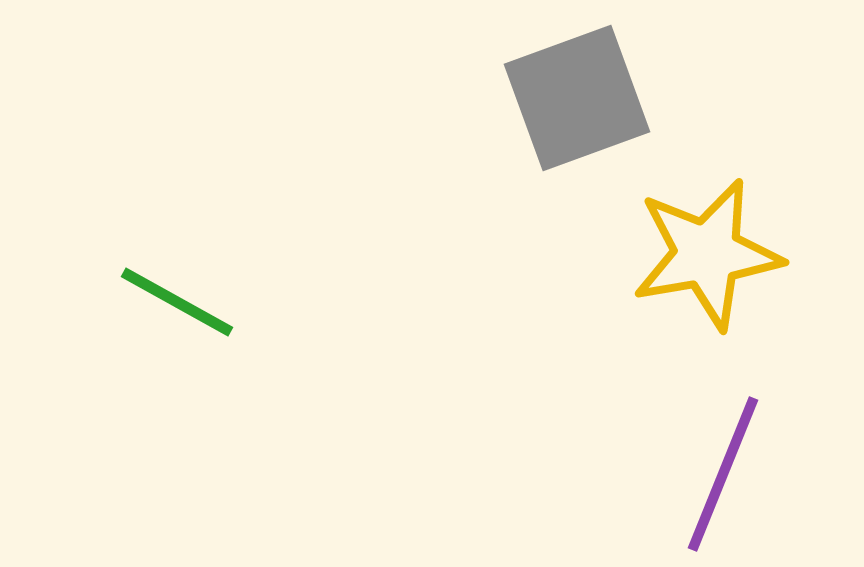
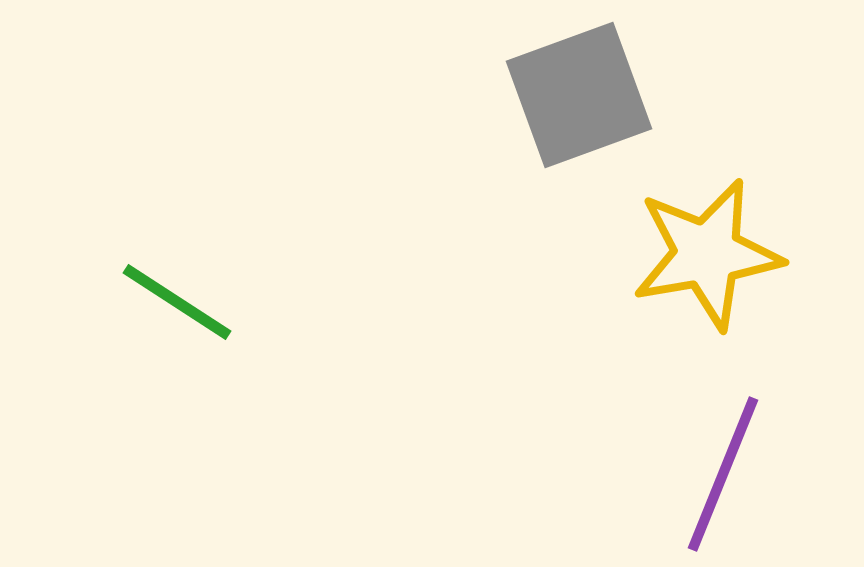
gray square: moved 2 px right, 3 px up
green line: rotated 4 degrees clockwise
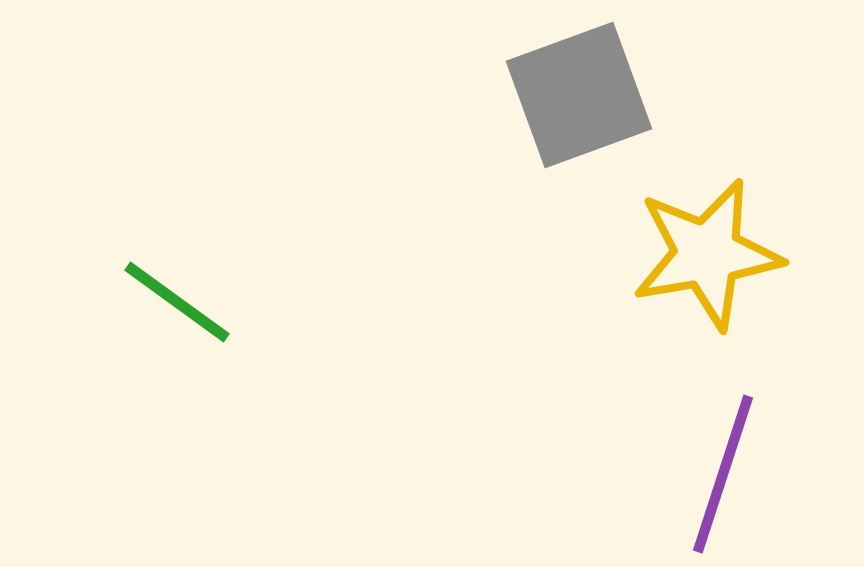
green line: rotated 3 degrees clockwise
purple line: rotated 4 degrees counterclockwise
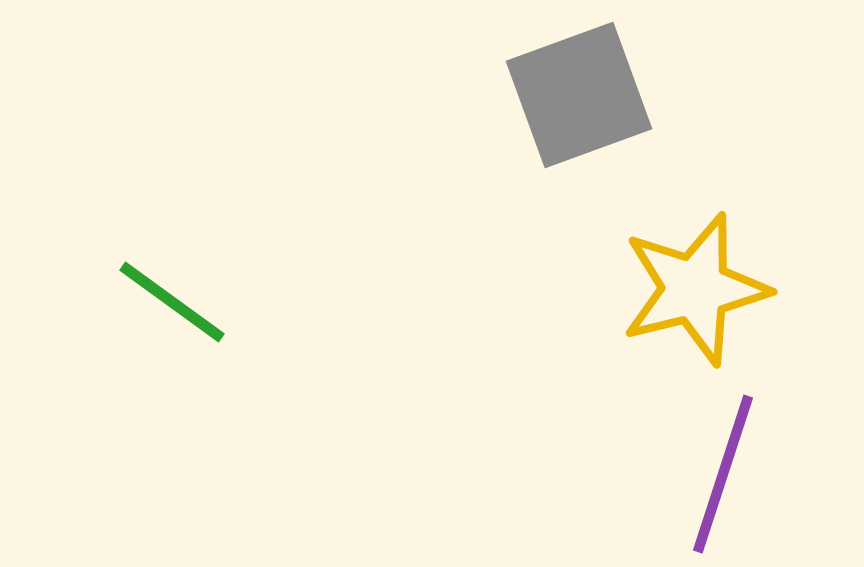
yellow star: moved 12 px left, 35 px down; rotated 4 degrees counterclockwise
green line: moved 5 px left
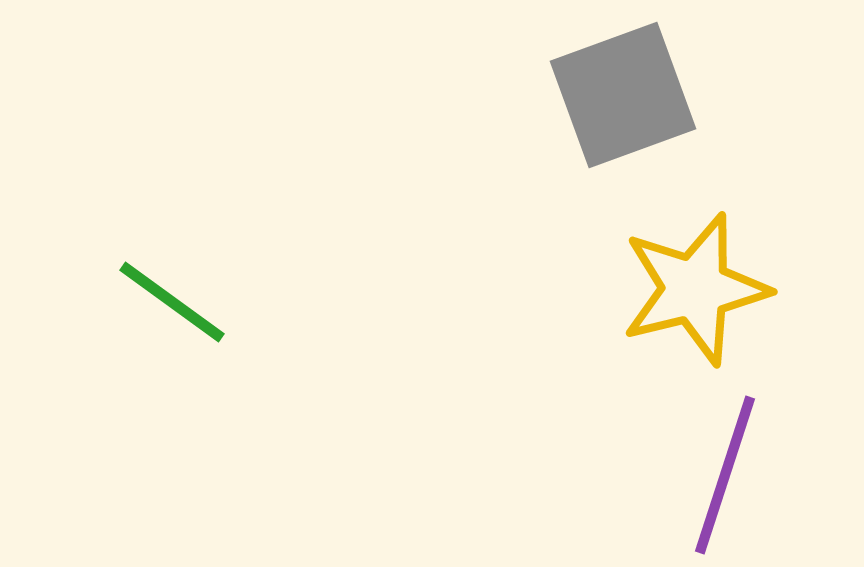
gray square: moved 44 px right
purple line: moved 2 px right, 1 px down
